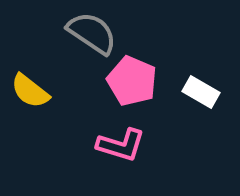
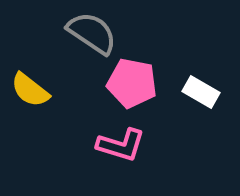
pink pentagon: moved 2 px down; rotated 12 degrees counterclockwise
yellow semicircle: moved 1 px up
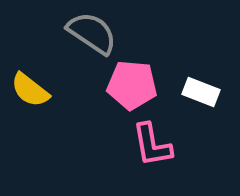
pink pentagon: moved 2 px down; rotated 6 degrees counterclockwise
white rectangle: rotated 9 degrees counterclockwise
pink L-shape: moved 31 px right; rotated 63 degrees clockwise
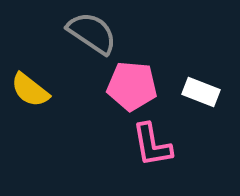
pink pentagon: moved 1 px down
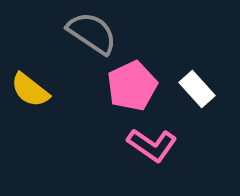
pink pentagon: rotated 30 degrees counterclockwise
white rectangle: moved 4 px left, 3 px up; rotated 27 degrees clockwise
pink L-shape: rotated 45 degrees counterclockwise
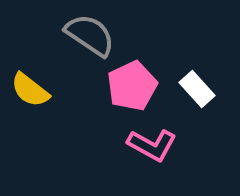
gray semicircle: moved 2 px left, 2 px down
pink L-shape: rotated 6 degrees counterclockwise
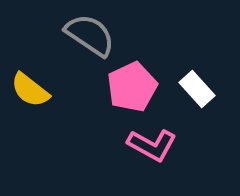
pink pentagon: moved 1 px down
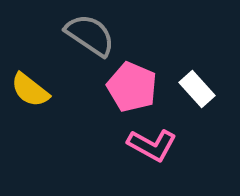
pink pentagon: rotated 24 degrees counterclockwise
